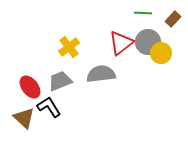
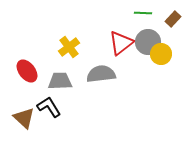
yellow circle: moved 1 px down
gray trapezoid: rotated 20 degrees clockwise
red ellipse: moved 3 px left, 16 px up
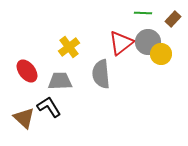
gray semicircle: rotated 88 degrees counterclockwise
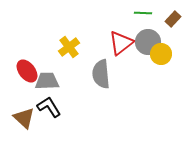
gray trapezoid: moved 13 px left
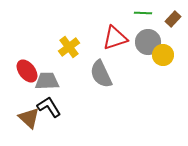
red triangle: moved 6 px left, 5 px up; rotated 20 degrees clockwise
yellow circle: moved 2 px right, 1 px down
gray semicircle: rotated 20 degrees counterclockwise
brown triangle: moved 5 px right
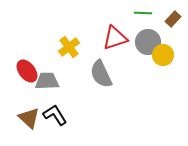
black L-shape: moved 6 px right, 8 px down
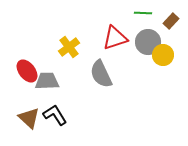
brown rectangle: moved 2 px left, 2 px down
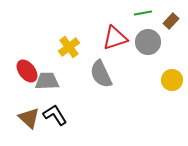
green line: rotated 12 degrees counterclockwise
yellow circle: moved 9 px right, 25 px down
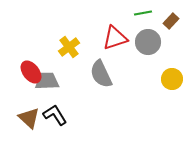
red ellipse: moved 4 px right, 1 px down
yellow circle: moved 1 px up
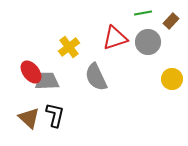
gray semicircle: moved 5 px left, 3 px down
black L-shape: rotated 45 degrees clockwise
